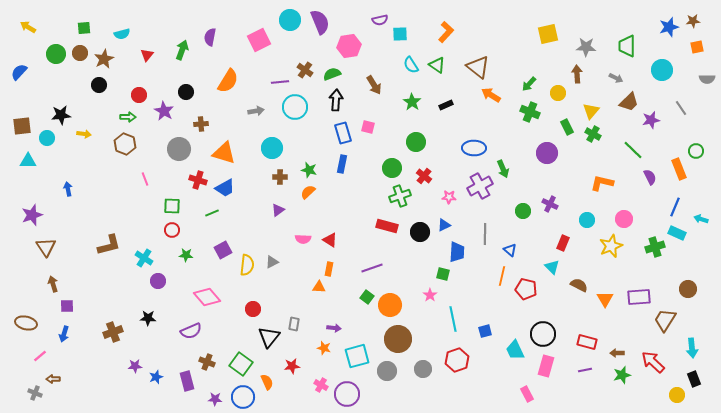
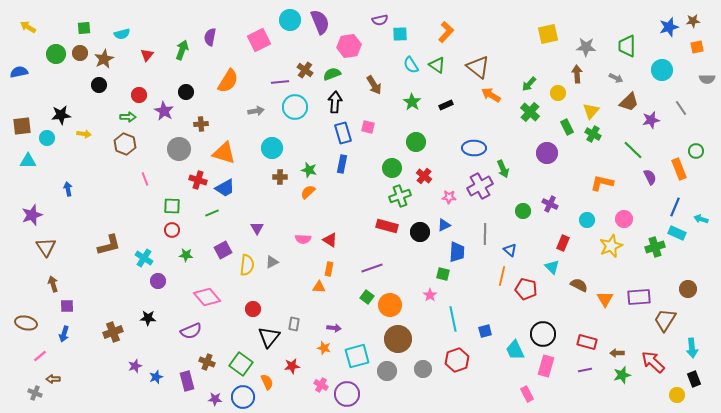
blue semicircle at (19, 72): rotated 36 degrees clockwise
black arrow at (336, 100): moved 1 px left, 2 px down
green cross at (530, 112): rotated 18 degrees clockwise
purple triangle at (278, 210): moved 21 px left, 18 px down; rotated 24 degrees counterclockwise
purple star at (135, 366): rotated 16 degrees counterclockwise
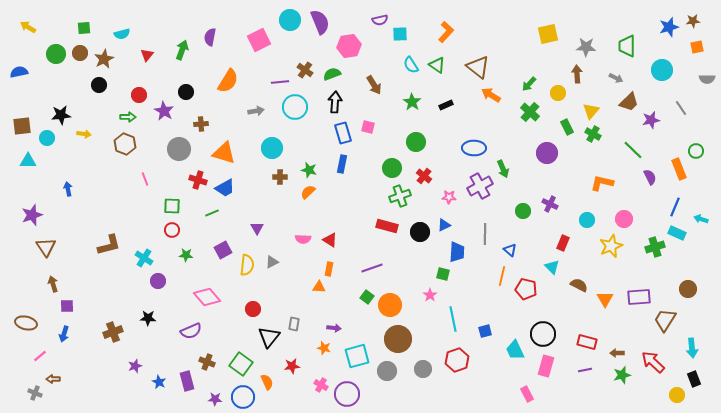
blue star at (156, 377): moved 3 px right, 5 px down; rotated 24 degrees counterclockwise
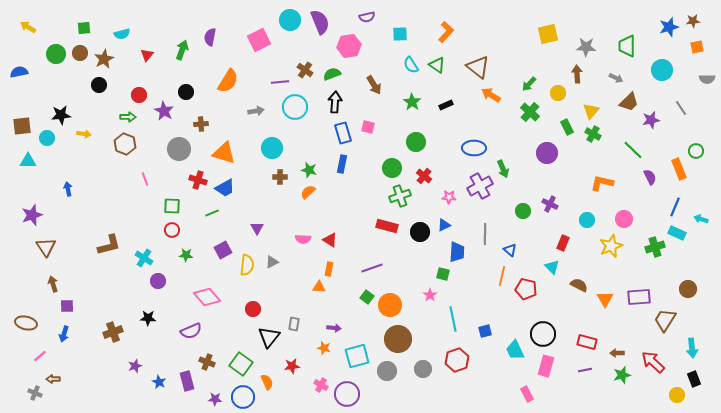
purple semicircle at (380, 20): moved 13 px left, 3 px up
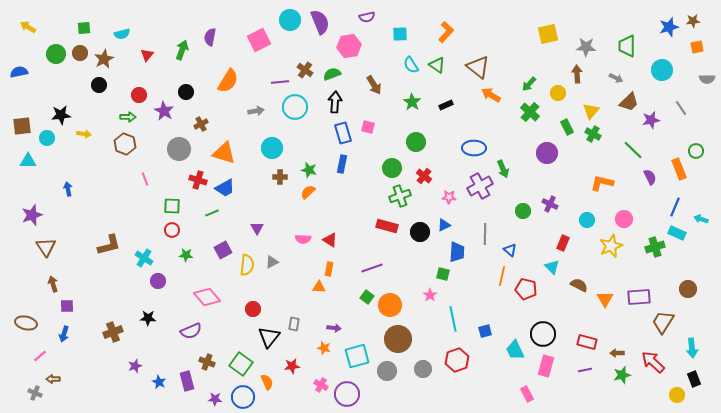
brown cross at (201, 124): rotated 24 degrees counterclockwise
brown trapezoid at (665, 320): moved 2 px left, 2 px down
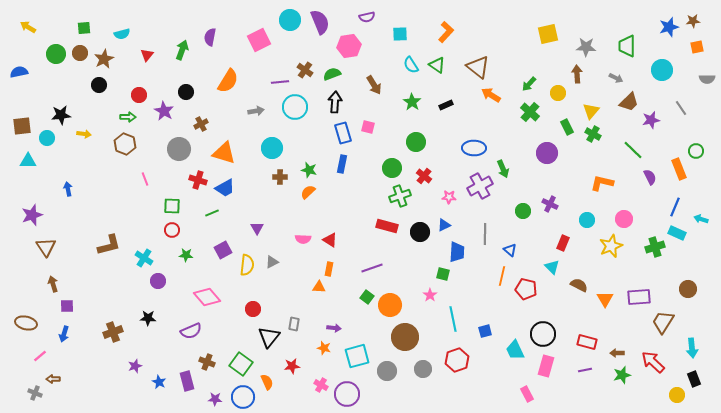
brown circle at (398, 339): moved 7 px right, 2 px up
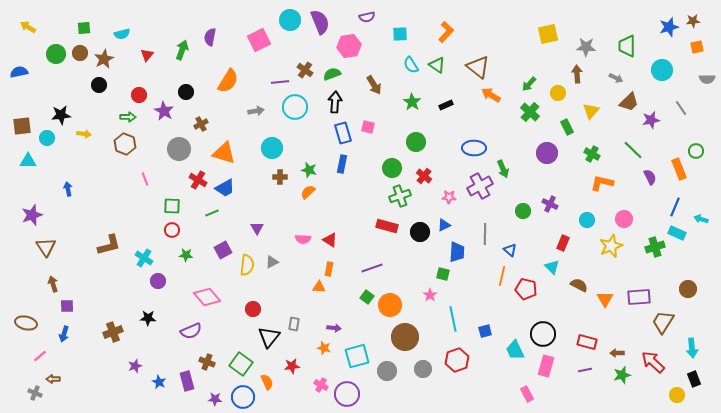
green cross at (593, 134): moved 1 px left, 20 px down
red cross at (198, 180): rotated 12 degrees clockwise
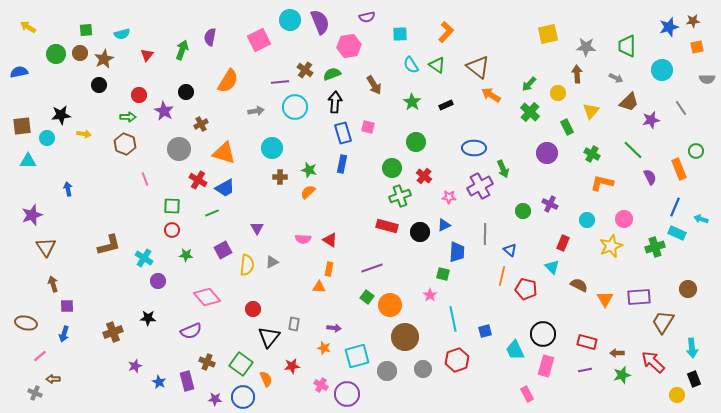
green square at (84, 28): moved 2 px right, 2 px down
orange semicircle at (267, 382): moved 1 px left, 3 px up
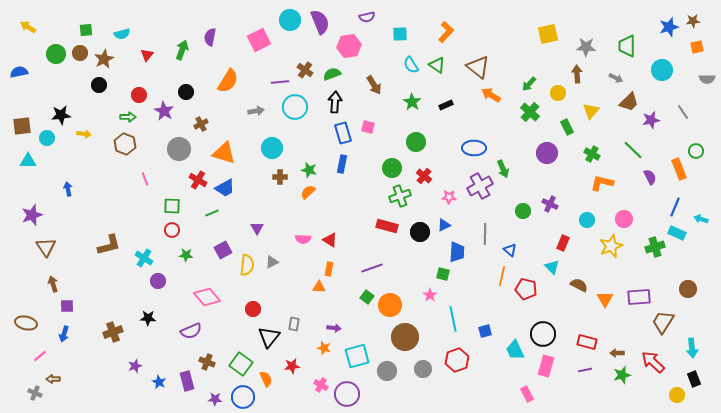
gray line at (681, 108): moved 2 px right, 4 px down
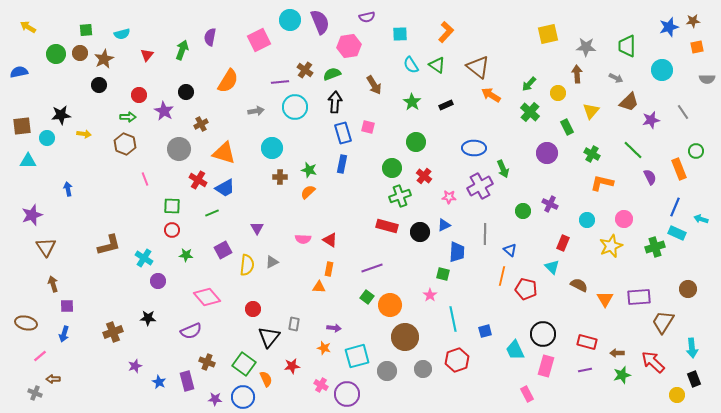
green square at (241, 364): moved 3 px right
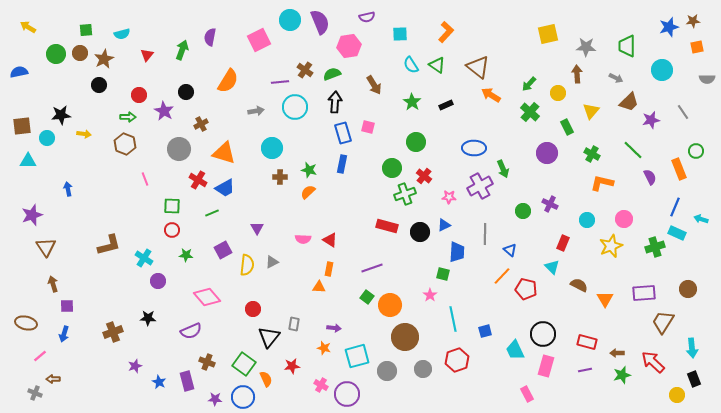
green cross at (400, 196): moved 5 px right, 2 px up
orange line at (502, 276): rotated 30 degrees clockwise
purple rectangle at (639, 297): moved 5 px right, 4 px up
